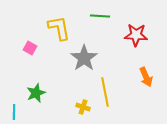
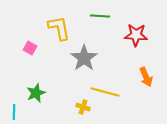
yellow line: rotated 64 degrees counterclockwise
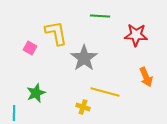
yellow L-shape: moved 3 px left, 5 px down
cyan line: moved 1 px down
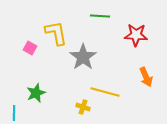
gray star: moved 1 px left, 1 px up
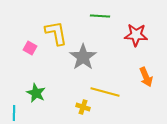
green star: rotated 24 degrees counterclockwise
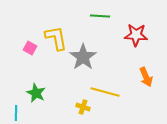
yellow L-shape: moved 5 px down
cyan line: moved 2 px right
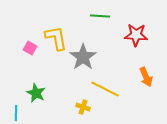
yellow line: moved 3 px up; rotated 12 degrees clockwise
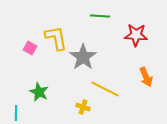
green star: moved 3 px right, 1 px up
